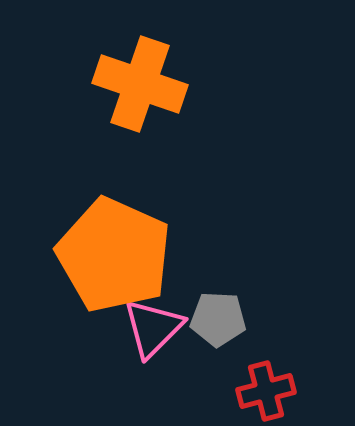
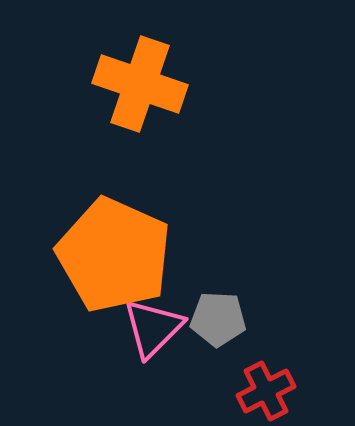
red cross: rotated 12 degrees counterclockwise
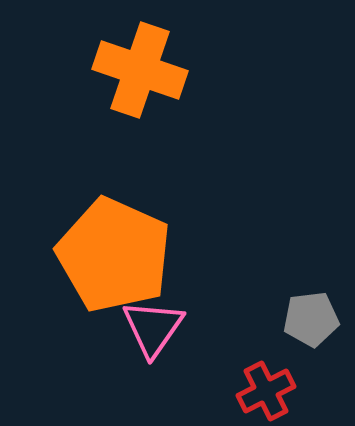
orange cross: moved 14 px up
gray pentagon: moved 93 px right; rotated 10 degrees counterclockwise
pink triangle: rotated 10 degrees counterclockwise
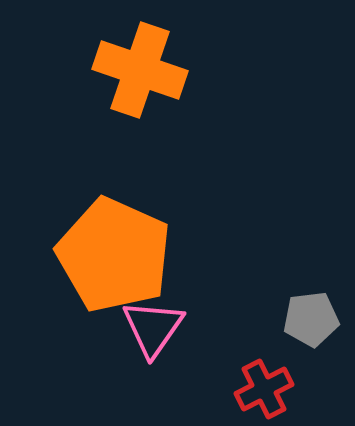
red cross: moved 2 px left, 2 px up
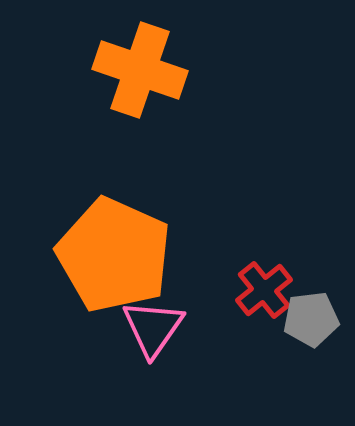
red cross: moved 99 px up; rotated 12 degrees counterclockwise
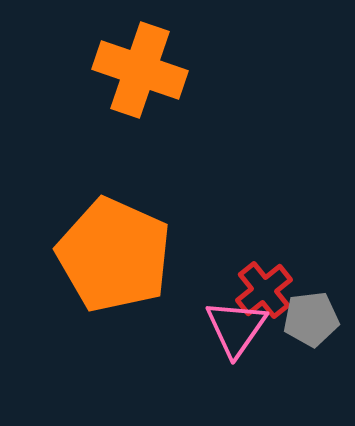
pink triangle: moved 83 px right
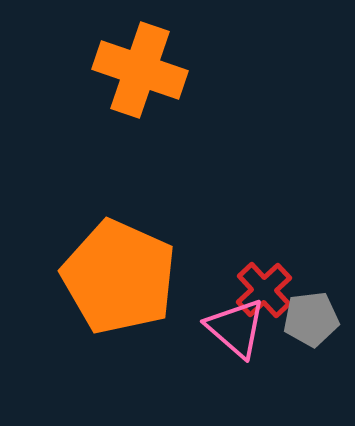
orange pentagon: moved 5 px right, 22 px down
red cross: rotated 4 degrees counterclockwise
pink triangle: rotated 24 degrees counterclockwise
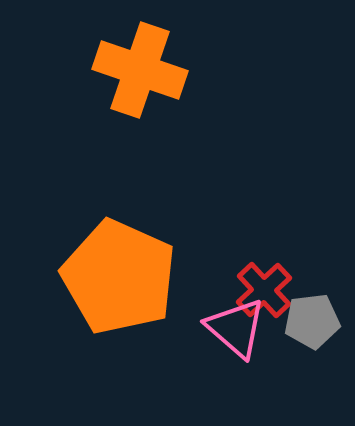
gray pentagon: moved 1 px right, 2 px down
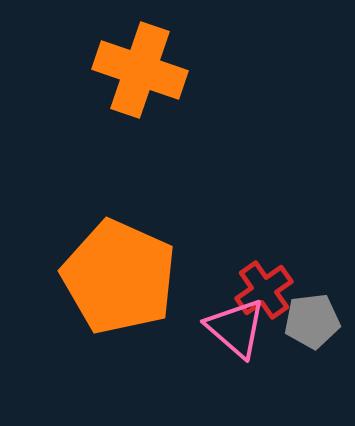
red cross: rotated 8 degrees clockwise
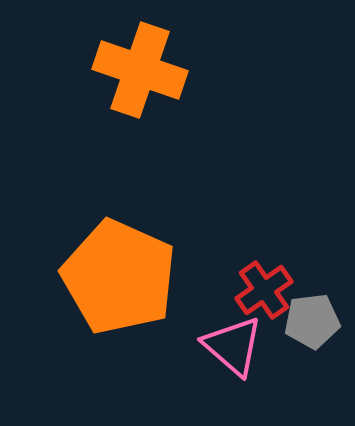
pink triangle: moved 3 px left, 18 px down
